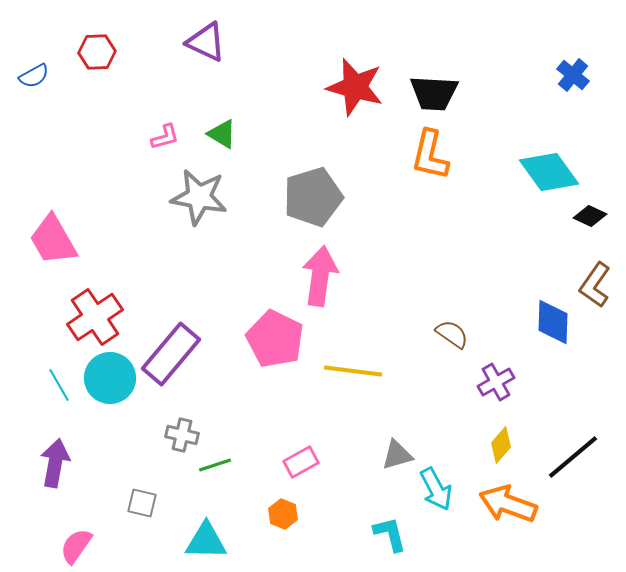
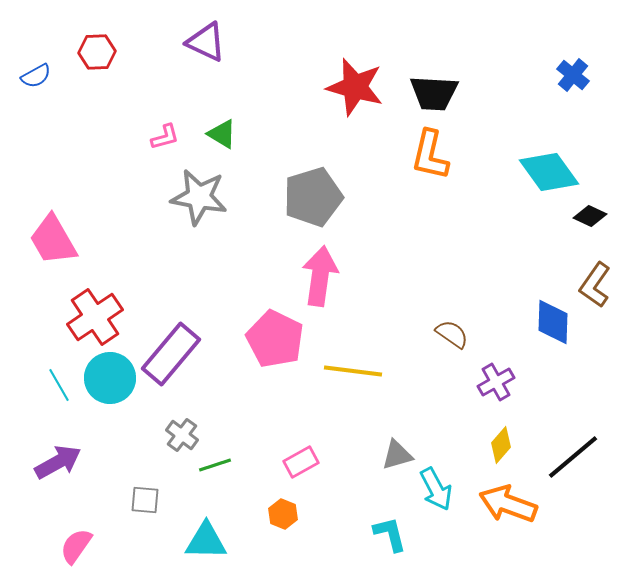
blue semicircle: moved 2 px right
gray cross: rotated 24 degrees clockwise
purple arrow: moved 3 px right, 1 px up; rotated 51 degrees clockwise
gray square: moved 3 px right, 3 px up; rotated 8 degrees counterclockwise
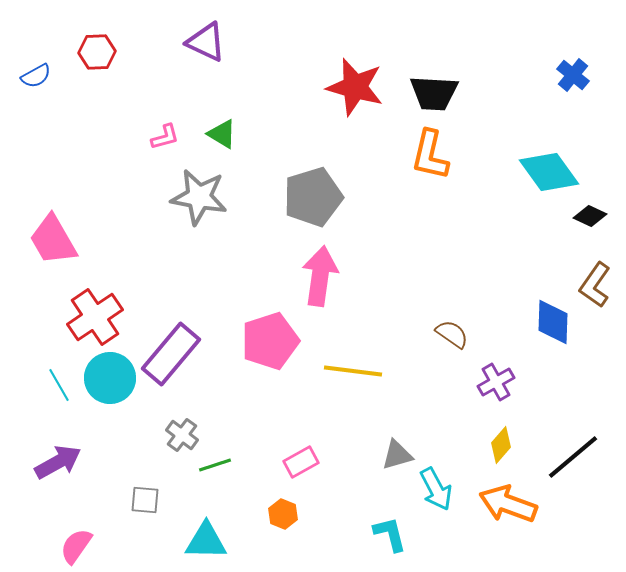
pink pentagon: moved 5 px left, 2 px down; rotated 28 degrees clockwise
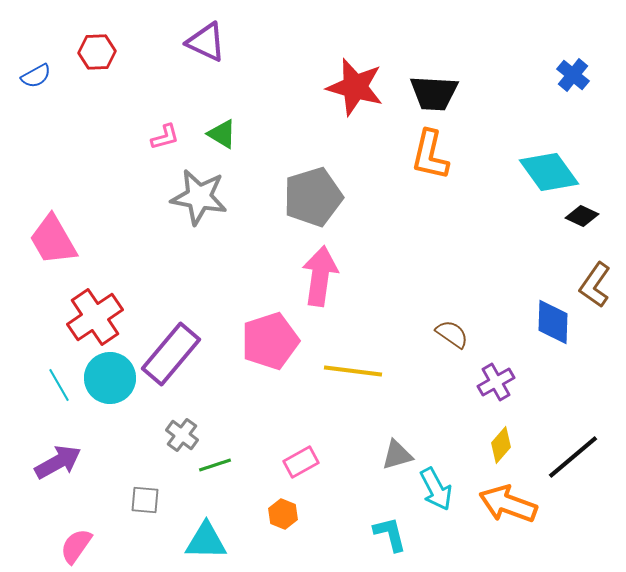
black diamond: moved 8 px left
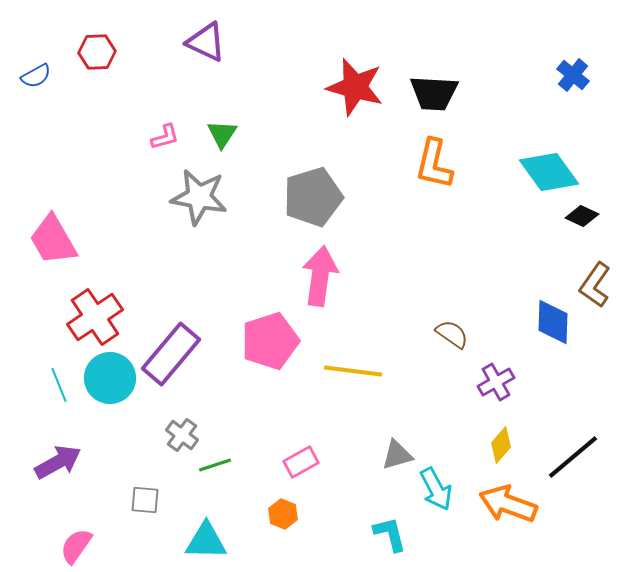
green triangle: rotated 32 degrees clockwise
orange L-shape: moved 4 px right, 9 px down
cyan line: rotated 8 degrees clockwise
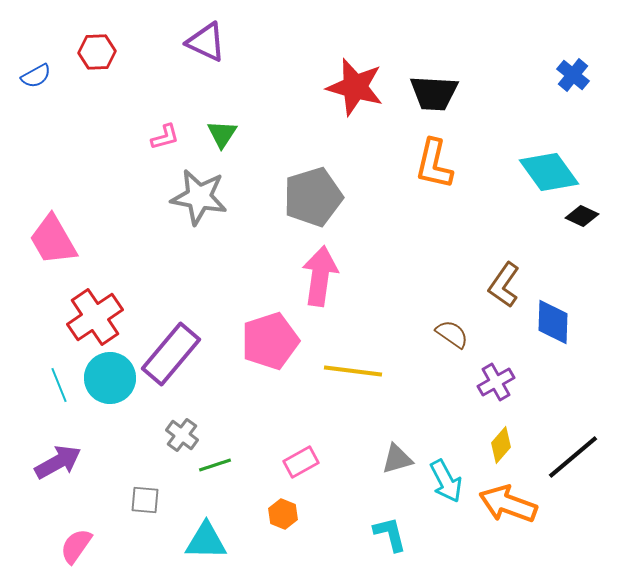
brown L-shape: moved 91 px left
gray triangle: moved 4 px down
cyan arrow: moved 10 px right, 8 px up
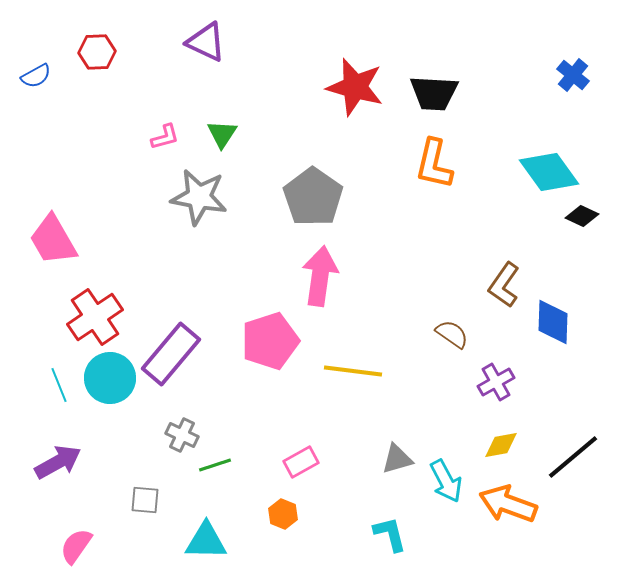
gray pentagon: rotated 20 degrees counterclockwise
gray cross: rotated 12 degrees counterclockwise
yellow diamond: rotated 39 degrees clockwise
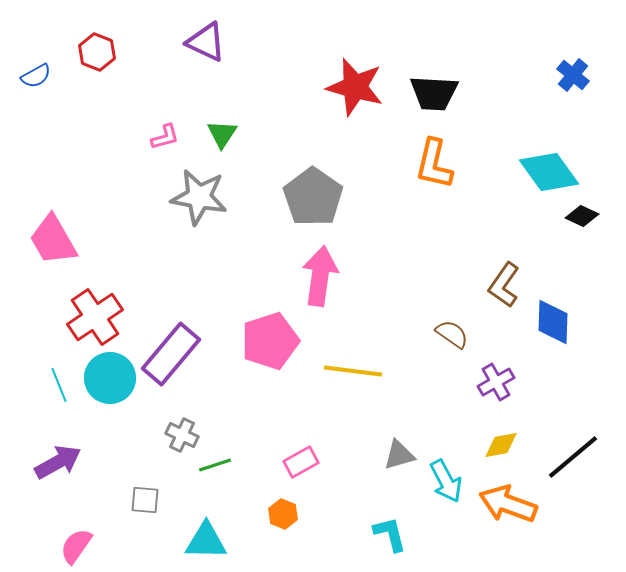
red hexagon: rotated 24 degrees clockwise
gray triangle: moved 2 px right, 4 px up
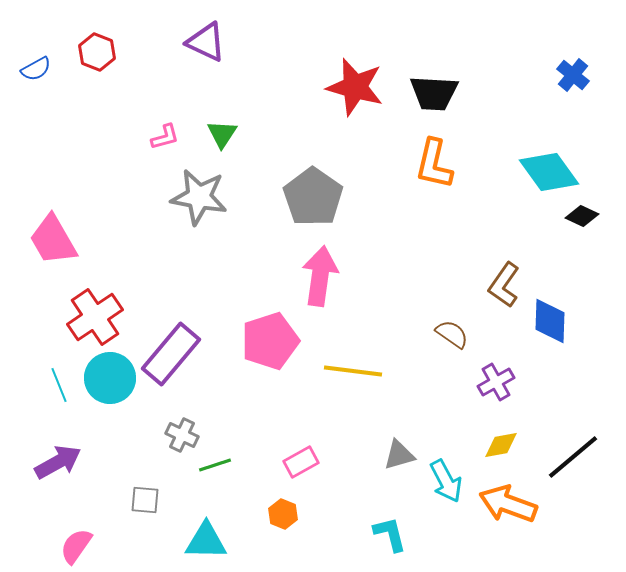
blue semicircle: moved 7 px up
blue diamond: moved 3 px left, 1 px up
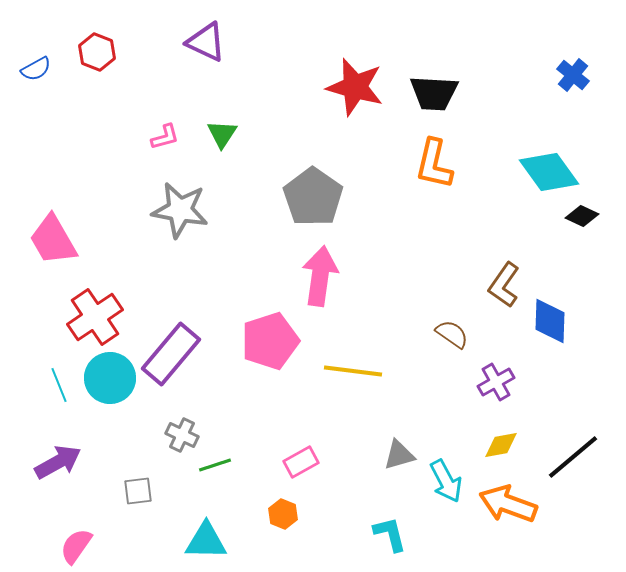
gray star: moved 19 px left, 13 px down
gray square: moved 7 px left, 9 px up; rotated 12 degrees counterclockwise
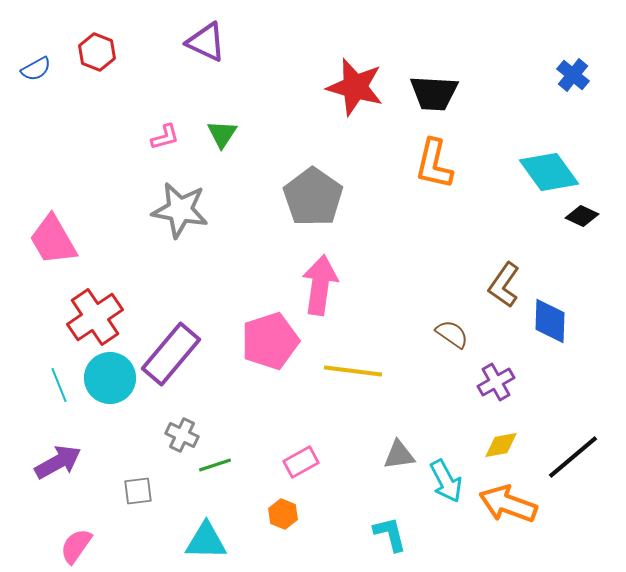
pink arrow: moved 9 px down
gray triangle: rotated 8 degrees clockwise
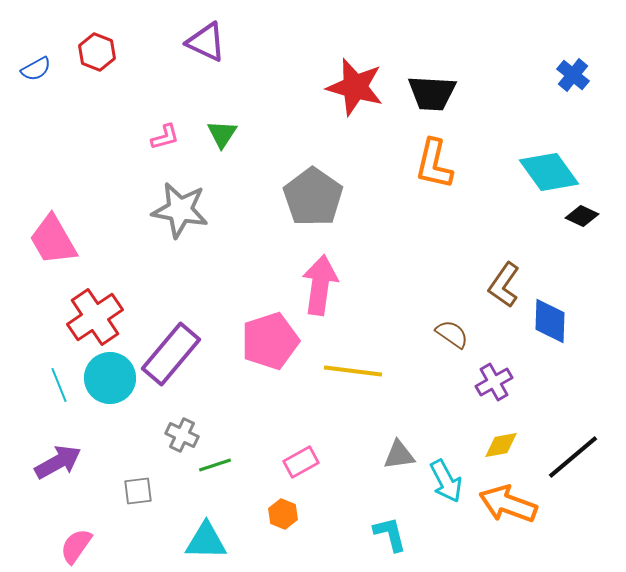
black trapezoid: moved 2 px left
purple cross: moved 2 px left
